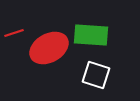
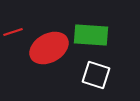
red line: moved 1 px left, 1 px up
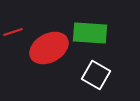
green rectangle: moved 1 px left, 2 px up
white square: rotated 12 degrees clockwise
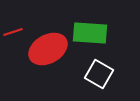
red ellipse: moved 1 px left, 1 px down
white square: moved 3 px right, 1 px up
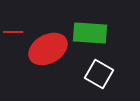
red line: rotated 18 degrees clockwise
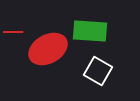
green rectangle: moved 2 px up
white square: moved 1 px left, 3 px up
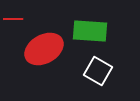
red line: moved 13 px up
red ellipse: moved 4 px left
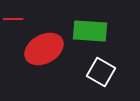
white square: moved 3 px right, 1 px down
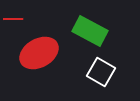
green rectangle: rotated 24 degrees clockwise
red ellipse: moved 5 px left, 4 px down
